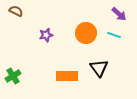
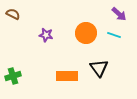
brown semicircle: moved 3 px left, 3 px down
purple star: rotated 24 degrees clockwise
green cross: rotated 14 degrees clockwise
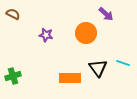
purple arrow: moved 13 px left
cyan line: moved 9 px right, 28 px down
black triangle: moved 1 px left
orange rectangle: moved 3 px right, 2 px down
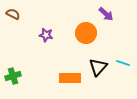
black triangle: moved 1 px up; rotated 18 degrees clockwise
